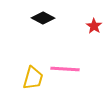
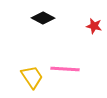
red star: rotated 21 degrees counterclockwise
yellow trapezoid: moved 1 px left, 1 px up; rotated 50 degrees counterclockwise
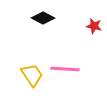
yellow trapezoid: moved 2 px up
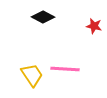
black diamond: moved 1 px up
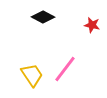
red star: moved 2 px left, 1 px up
pink line: rotated 56 degrees counterclockwise
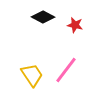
red star: moved 17 px left
pink line: moved 1 px right, 1 px down
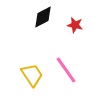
black diamond: rotated 55 degrees counterclockwise
pink line: rotated 72 degrees counterclockwise
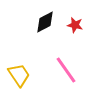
black diamond: moved 2 px right, 5 px down
yellow trapezoid: moved 13 px left
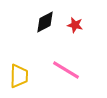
pink line: rotated 24 degrees counterclockwise
yellow trapezoid: moved 1 px down; rotated 35 degrees clockwise
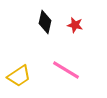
black diamond: rotated 50 degrees counterclockwise
yellow trapezoid: rotated 55 degrees clockwise
